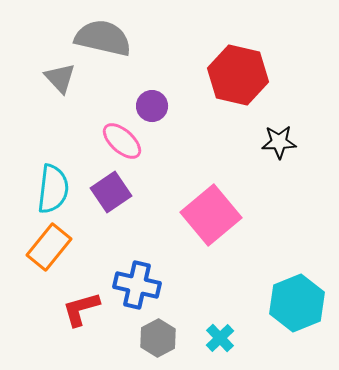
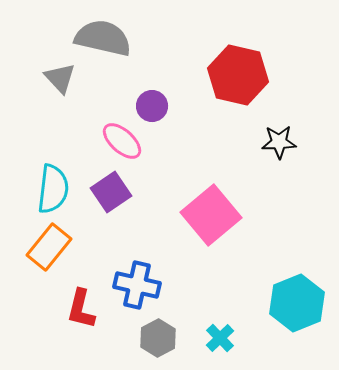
red L-shape: rotated 60 degrees counterclockwise
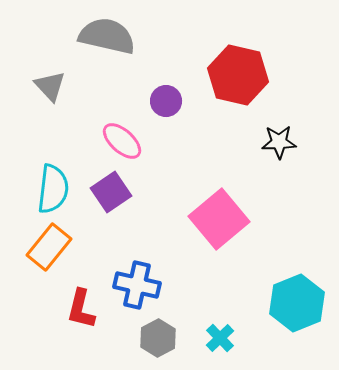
gray semicircle: moved 4 px right, 2 px up
gray triangle: moved 10 px left, 8 px down
purple circle: moved 14 px right, 5 px up
pink square: moved 8 px right, 4 px down
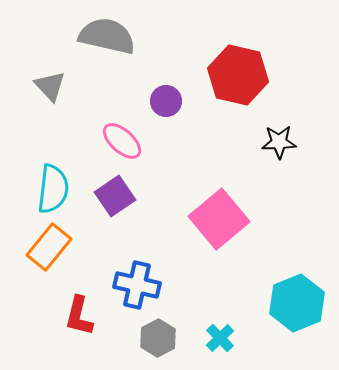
purple square: moved 4 px right, 4 px down
red L-shape: moved 2 px left, 7 px down
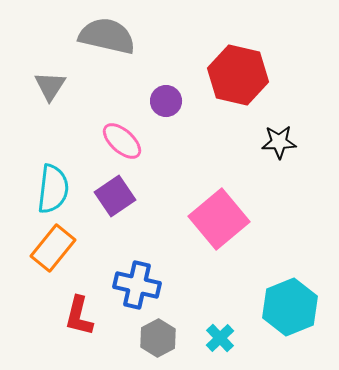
gray triangle: rotated 16 degrees clockwise
orange rectangle: moved 4 px right, 1 px down
cyan hexagon: moved 7 px left, 4 px down
